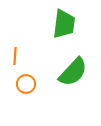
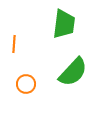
orange line: moved 1 px left, 12 px up
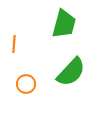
green trapezoid: rotated 8 degrees clockwise
green semicircle: moved 2 px left
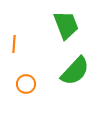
green trapezoid: moved 2 px right, 1 px down; rotated 36 degrees counterclockwise
green semicircle: moved 4 px right, 1 px up
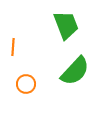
orange line: moved 1 px left, 3 px down
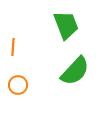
orange circle: moved 8 px left, 1 px down
